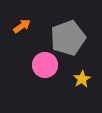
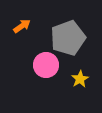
pink circle: moved 1 px right
yellow star: moved 2 px left
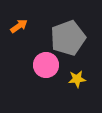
orange arrow: moved 3 px left
yellow star: moved 3 px left; rotated 24 degrees clockwise
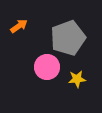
pink circle: moved 1 px right, 2 px down
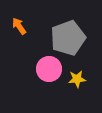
orange arrow: rotated 90 degrees counterclockwise
pink circle: moved 2 px right, 2 px down
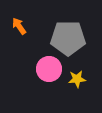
gray pentagon: rotated 20 degrees clockwise
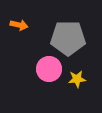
orange arrow: moved 1 px up; rotated 138 degrees clockwise
